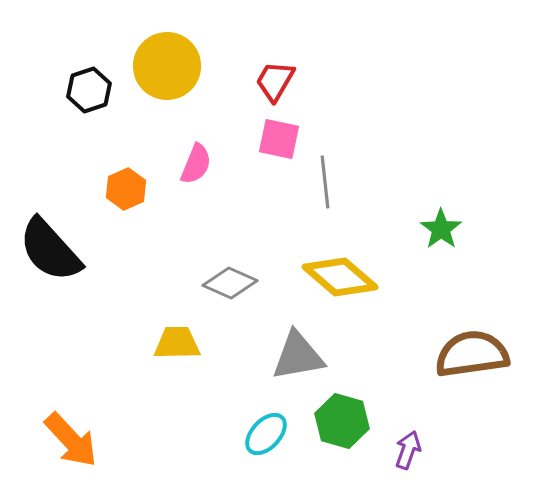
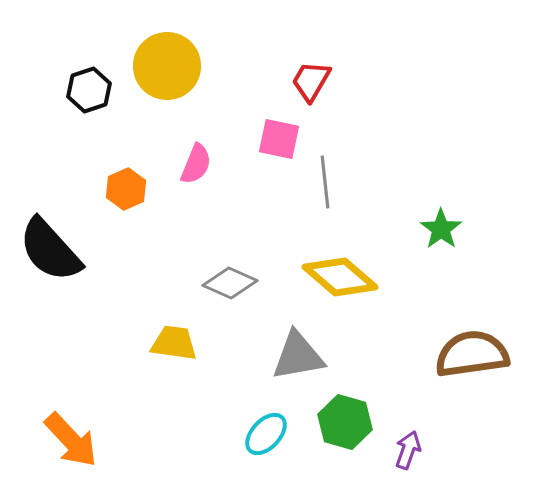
red trapezoid: moved 36 px right
yellow trapezoid: moved 3 px left; rotated 9 degrees clockwise
green hexagon: moved 3 px right, 1 px down
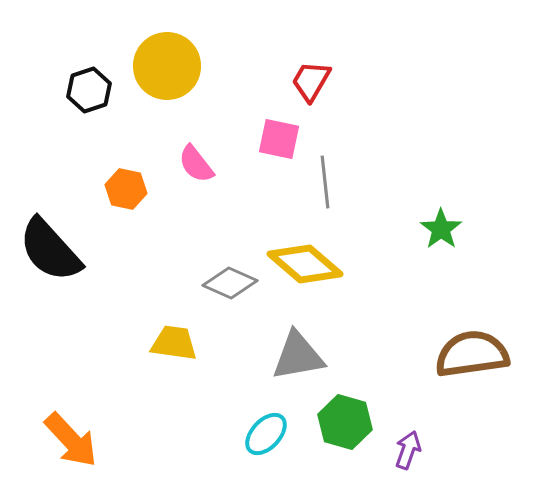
pink semicircle: rotated 120 degrees clockwise
orange hexagon: rotated 24 degrees counterclockwise
yellow diamond: moved 35 px left, 13 px up
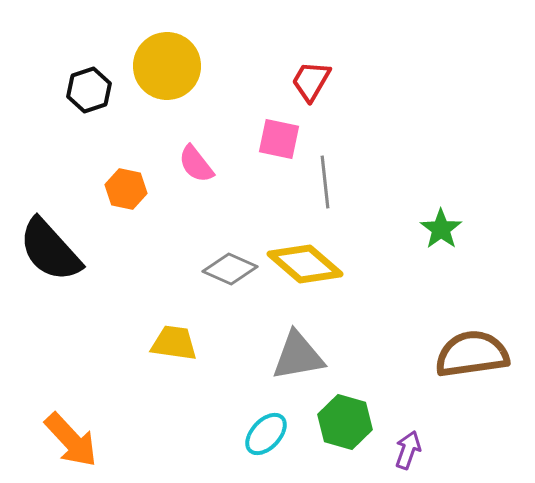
gray diamond: moved 14 px up
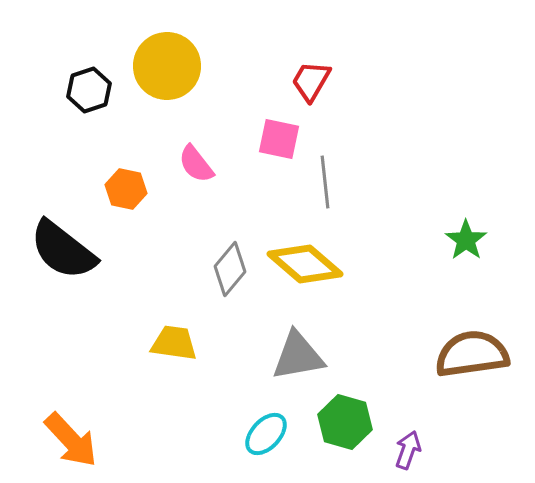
green star: moved 25 px right, 11 px down
black semicircle: moved 13 px right; rotated 10 degrees counterclockwise
gray diamond: rotated 74 degrees counterclockwise
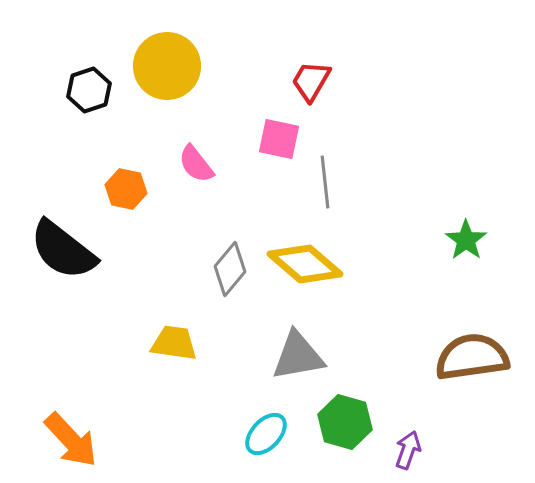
brown semicircle: moved 3 px down
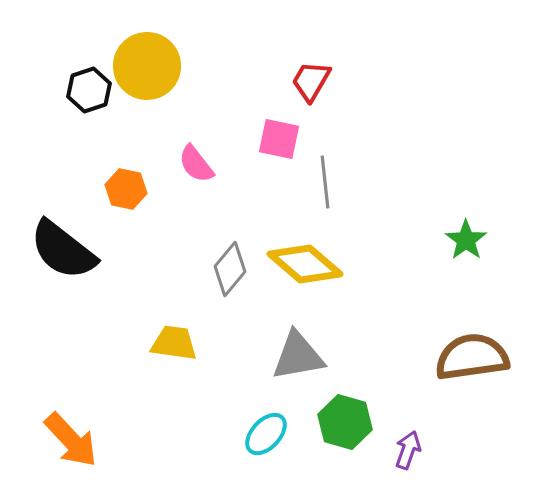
yellow circle: moved 20 px left
